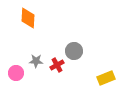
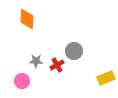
orange diamond: moved 1 px left, 1 px down
pink circle: moved 6 px right, 8 px down
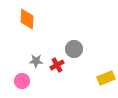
gray circle: moved 2 px up
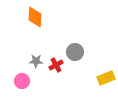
orange diamond: moved 8 px right, 2 px up
gray circle: moved 1 px right, 3 px down
red cross: moved 1 px left
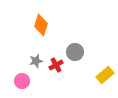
orange diamond: moved 6 px right, 8 px down; rotated 15 degrees clockwise
gray star: rotated 16 degrees counterclockwise
yellow rectangle: moved 1 px left, 3 px up; rotated 18 degrees counterclockwise
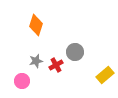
orange diamond: moved 5 px left
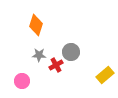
gray circle: moved 4 px left
gray star: moved 3 px right, 6 px up; rotated 16 degrees clockwise
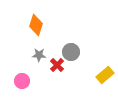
red cross: moved 1 px right; rotated 16 degrees counterclockwise
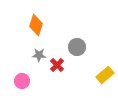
gray circle: moved 6 px right, 5 px up
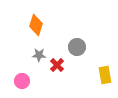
yellow rectangle: rotated 60 degrees counterclockwise
